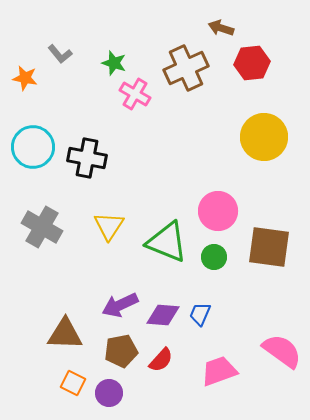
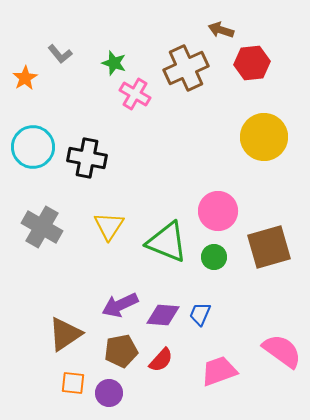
brown arrow: moved 2 px down
orange star: rotated 30 degrees clockwise
brown square: rotated 24 degrees counterclockwise
brown triangle: rotated 36 degrees counterclockwise
orange square: rotated 20 degrees counterclockwise
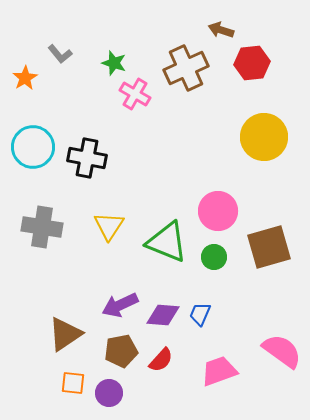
gray cross: rotated 21 degrees counterclockwise
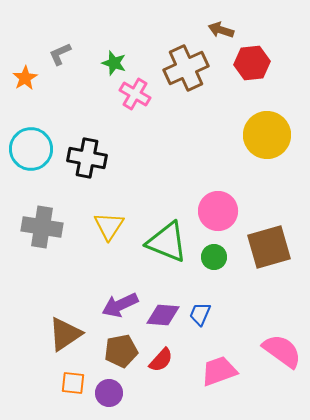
gray L-shape: rotated 105 degrees clockwise
yellow circle: moved 3 px right, 2 px up
cyan circle: moved 2 px left, 2 px down
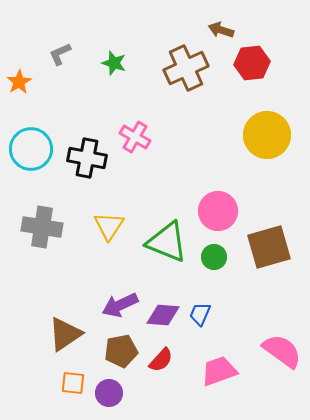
orange star: moved 6 px left, 4 px down
pink cross: moved 43 px down
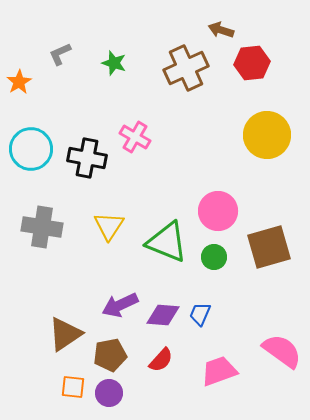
brown pentagon: moved 11 px left, 4 px down
orange square: moved 4 px down
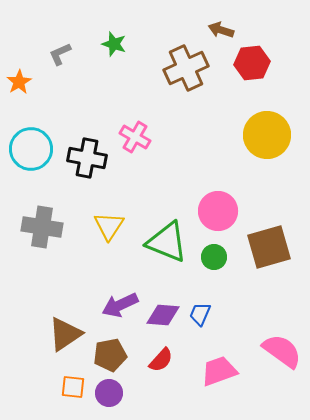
green star: moved 19 px up
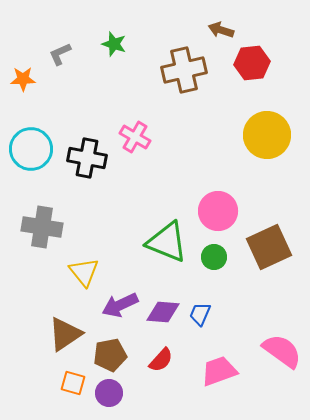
brown cross: moved 2 px left, 2 px down; rotated 12 degrees clockwise
orange star: moved 4 px right, 3 px up; rotated 30 degrees clockwise
yellow triangle: moved 25 px left, 46 px down; rotated 12 degrees counterclockwise
brown square: rotated 9 degrees counterclockwise
purple diamond: moved 3 px up
orange square: moved 4 px up; rotated 10 degrees clockwise
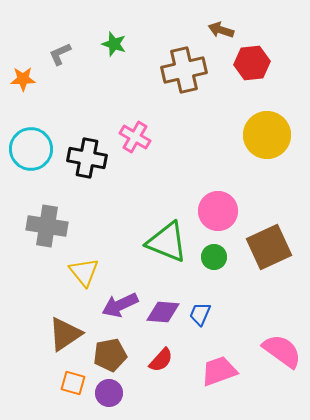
gray cross: moved 5 px right, 1 px up
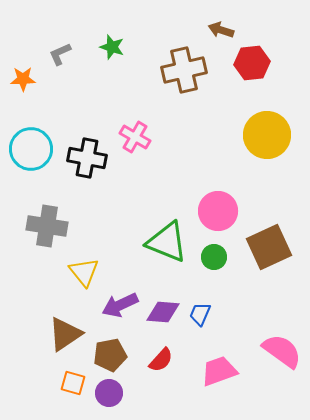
green star: moved 2 px left, 3 px down
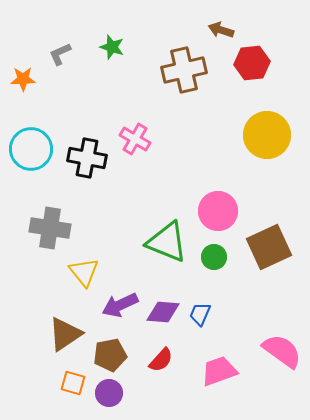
pink cross: moved 2 px down
gray cross: moved 3 px right, 2 px down
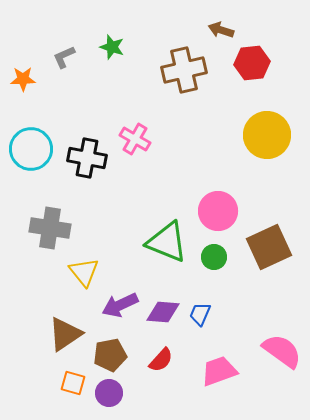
gray L-shape: moved 4 px right, 3 px down
